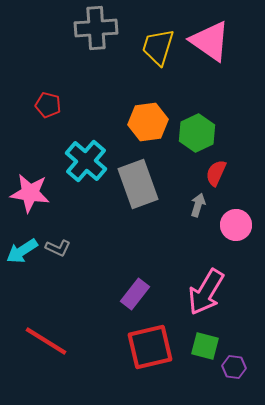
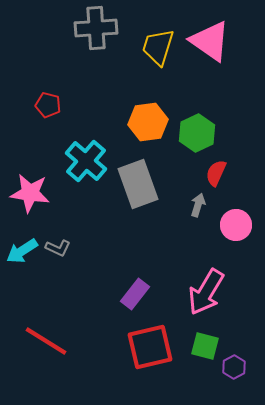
purple hexagon: rotated 25 degrees clockwise
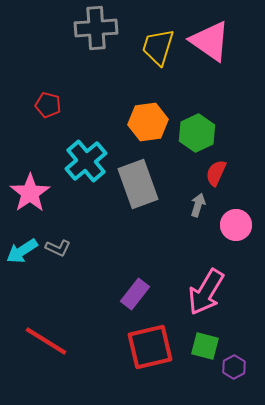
cyan cross: rotated 9 degrees clockwise
pink star: rotated 30 degrees clockwise
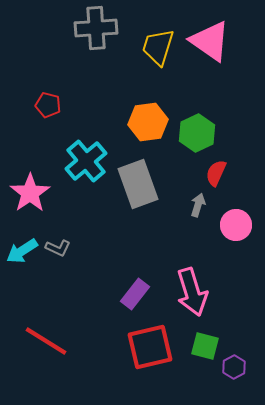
pink arrow: moved 14 px left; rotated 48 degrees counterclockwise
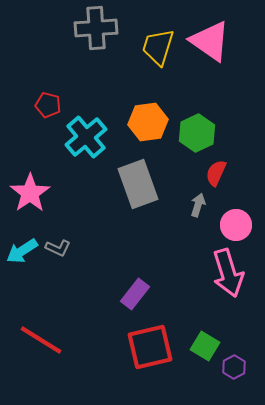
cyan cross: moved 24 px up
pink arrow: moved 36 px right, 19 px up
red line: moved 5 px left, 1 px up
green square: rotated 16 degrees clockwise
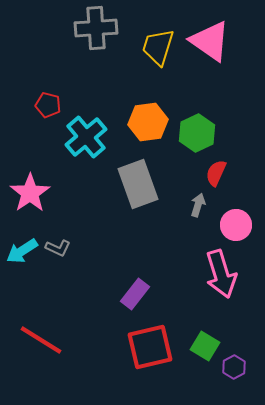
pink arrow: moved 7 px left, 1 px down
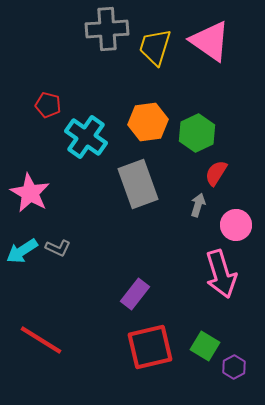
gray cross: moved 11 px right, 1 px down
yellow trapezoid: moved 3 px left
cyan cross: rotated 15 degrees counterclockwise
red semicircle: rotated 8 degrees clockwise
pink star: rotated 9 degrees counterclockwise
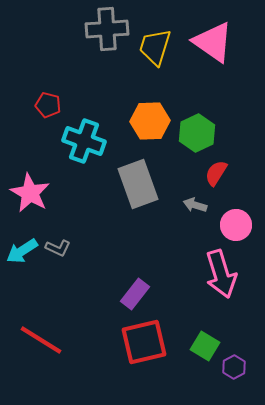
pink triangle: moved 3 px right, 1 px down
orange hexagon: moved 2 px right, 1 px up; rotated 6 degrees clockwise
cyan cross: moved 2 px left, 4 px down; rotated 15 degrees counterclockwise
gray arrow: moved 3 px left; rotated 90 degrees counterclockwise
red square: moved 6 px left, 5 px up
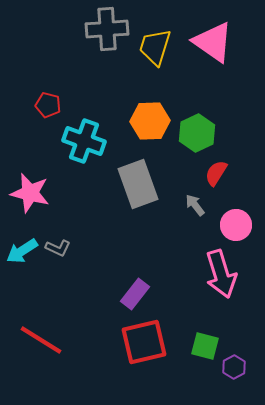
pink star: rotated 15 degrees counterclockwise
gray arrow: rotated 35 degrees clockwise
green square: rotated 16 degrees counterclockwise
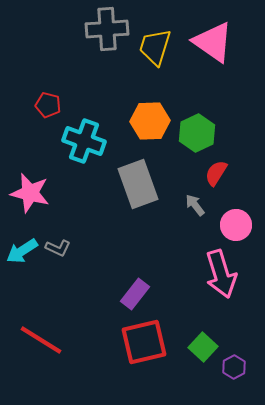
green square: moved 2 px left, 1 px down; rotated 28 degrees clockwise
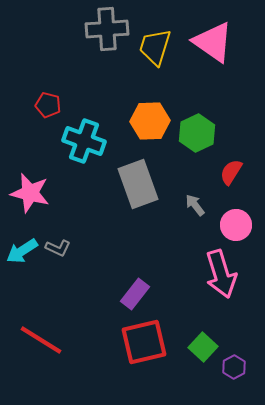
red semicircle: moved 15 px right, 1 px up
